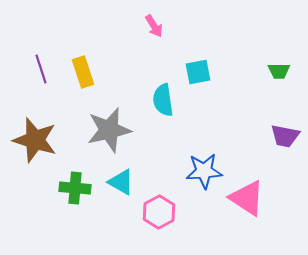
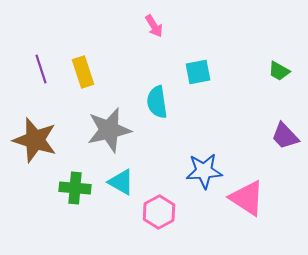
green trapezoid: rotated 30 degrees clockwise
cyan semicircle: moved 6 px left, 2 px down
purple trapezoid: rotated 36 degrees clockwise
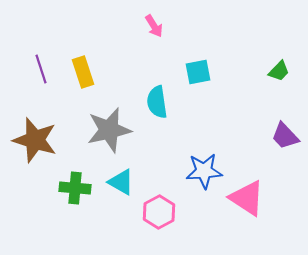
green trapezoid: rotated 75 degrees counterclockwise
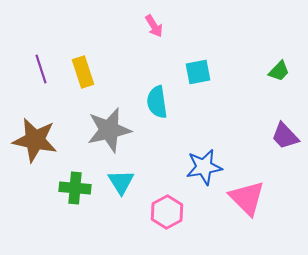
brown star: rotated 6 degrees counterclockwise
blue star: moved 4 px up; rotated 6 degrees counterclockwise
cyan triangle: rotated 28 degrees clockwise
pink triangle: rotated 12 degrees clockwise
pink hexagon: moved 8 px right
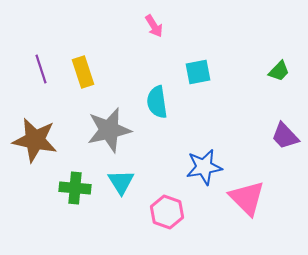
pink hexagon: rotated 12 degrees counterclockwise
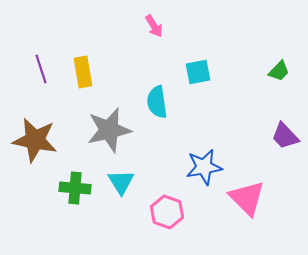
yellow rectangle: rotated 8 degrees clockwise
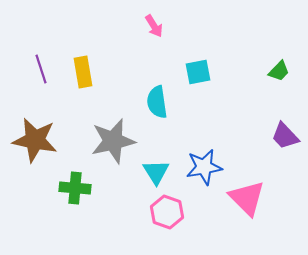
gray star: moved 4 px right, 11 px down
cyan triangle: moved 35 px right, 10 px up
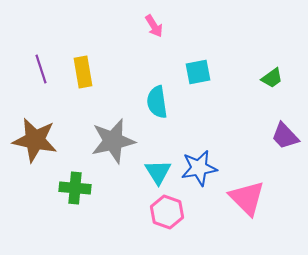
green trapezoid: moved 7 px left, 7 px down; rotated 10 degrees clockwise
blue star: moved 5 px left, 1 px down
cyan triangle: moved 2 px right
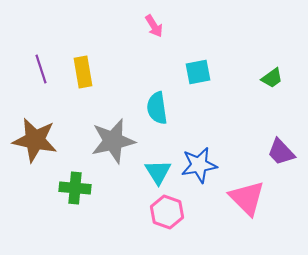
cyan semicircle: moved 6 px down
purple trapezoid: moved 4 px left, 16 px down
blue star: moved 3 px up
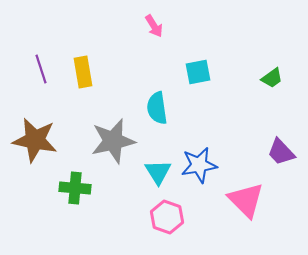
pink triangle: moved 1 px left, 2 px down
pink hexagon: moved 5 px down
